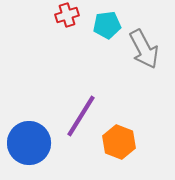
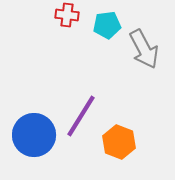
red cross: rotated 25 degrees clockwise
blue circle: moved 5 px right, 8 px up
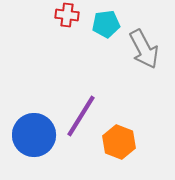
cyan pentagon: moved 1 px left, 1 px up
